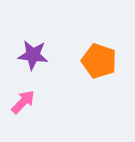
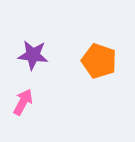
pink arrow: rotated 16 degrees counterclockwise
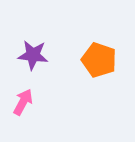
orange pentagon: moved 1 px up
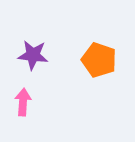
pink arrow: rotated 24 degrees counterclockwise
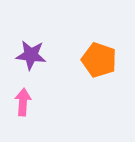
purple star: moved 2 px left
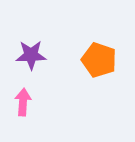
purple star: rotated 8 degrees counterclockwise
